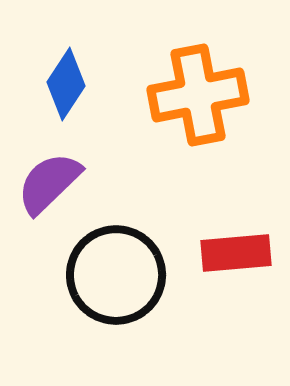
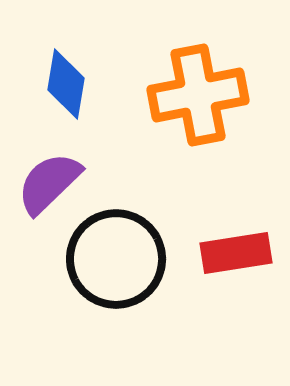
blue diamond: rotated 24 degrees counterclockwise
red rectangle: rotated 4 degrees counterclockwise
black circle: moved 16 px up
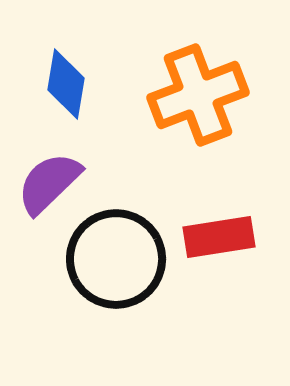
orange cross: rotated 10 degrees counterclockwise
red rectangle: moved 17 px left, 16 px up
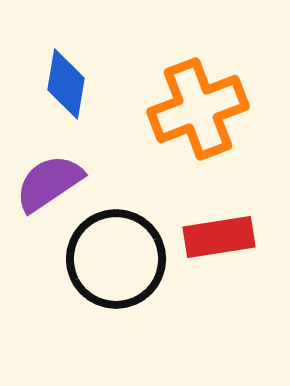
orange cross: moved 14 px down
purple semicircle: rotated 10 degrees clockwise
